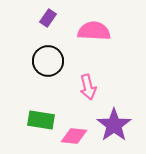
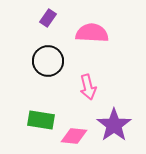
pink semicircle: moved 2 px left, 2 px down
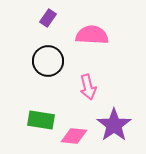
pink semicircle: moved 2 px down
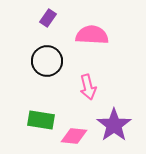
black circle: moved 1 px left
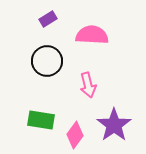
purple rectangle: moved 1 px down; rotated 24 degrees clockwise
pink arrow: moved 2 px up
pink diamond: moved 1 px right, 1 px up; rotated 60 degrees counterclockwise
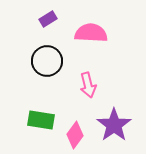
pink semicircle: moved 1 px left, 2 px up
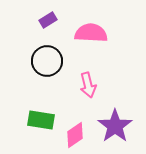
purple rectangle: moved 1 px down
purple star: moved 1 px right, 1 px down
pink diamond: rotated 20 degrees clockwise
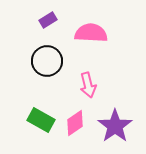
green rectangle: rotated 20 degrees clockwise
pink diamond: moved 12 px up
